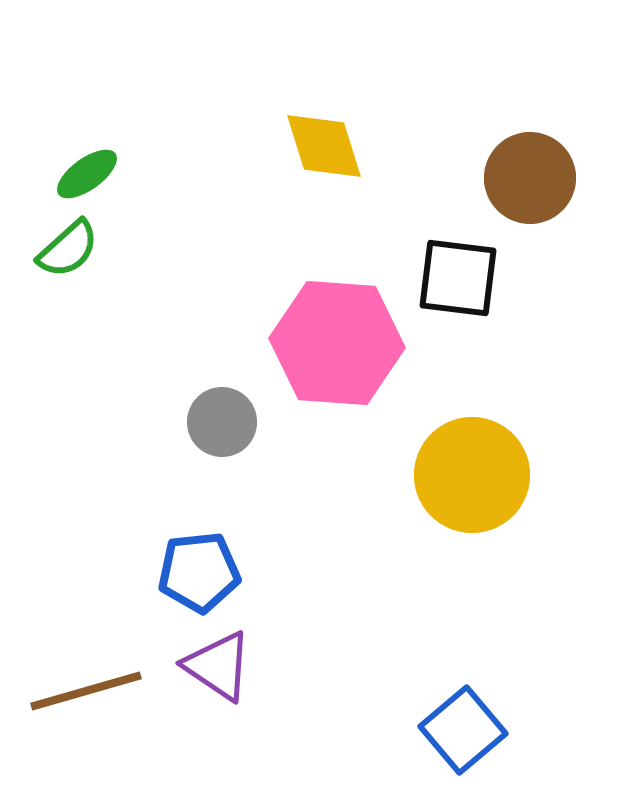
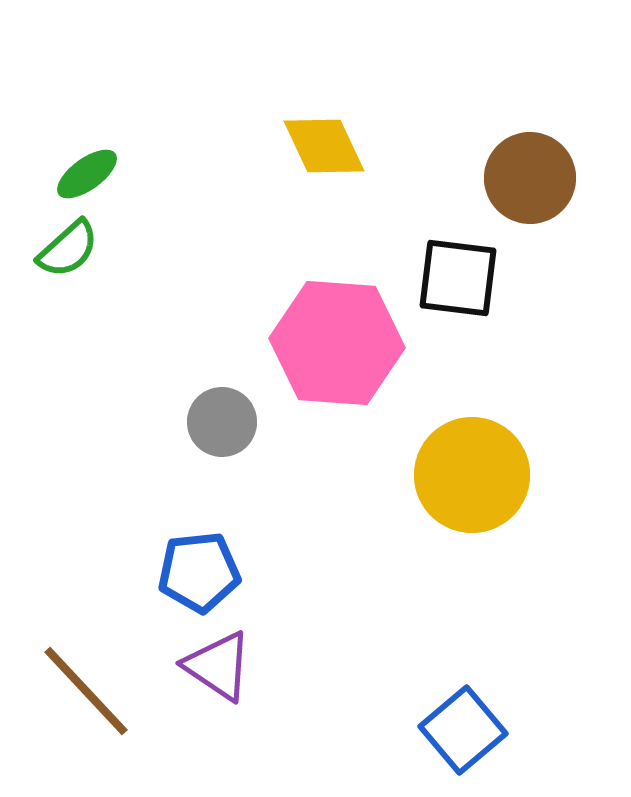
yellow diamond: rotated 8 degrees counterclockwise
brown line: rotated 63 degrees clockwise
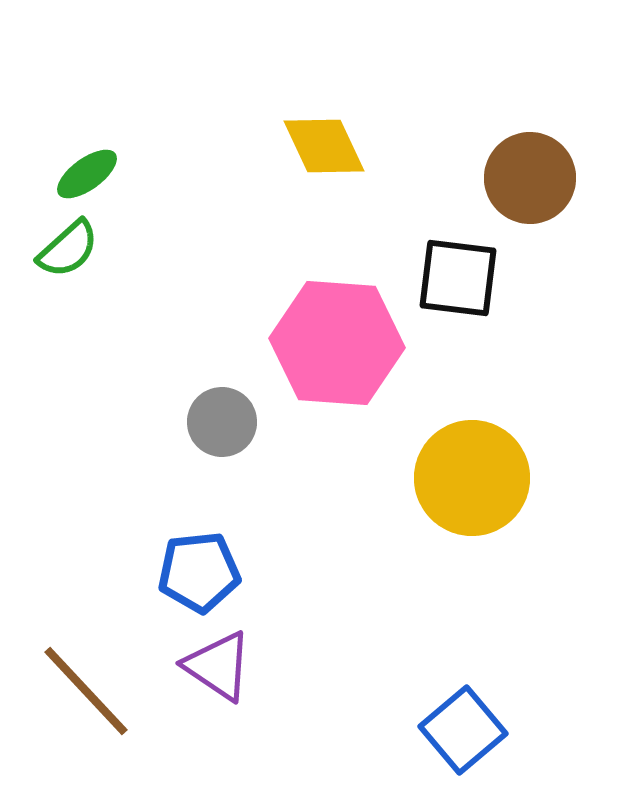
yellow circle: moved 3 px down
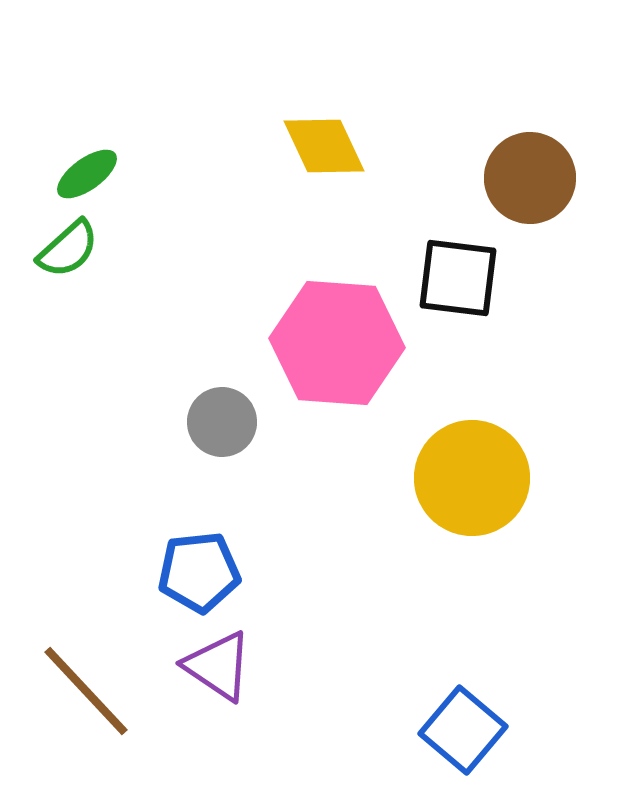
blue square: rotated 10 degrees counterclockwise
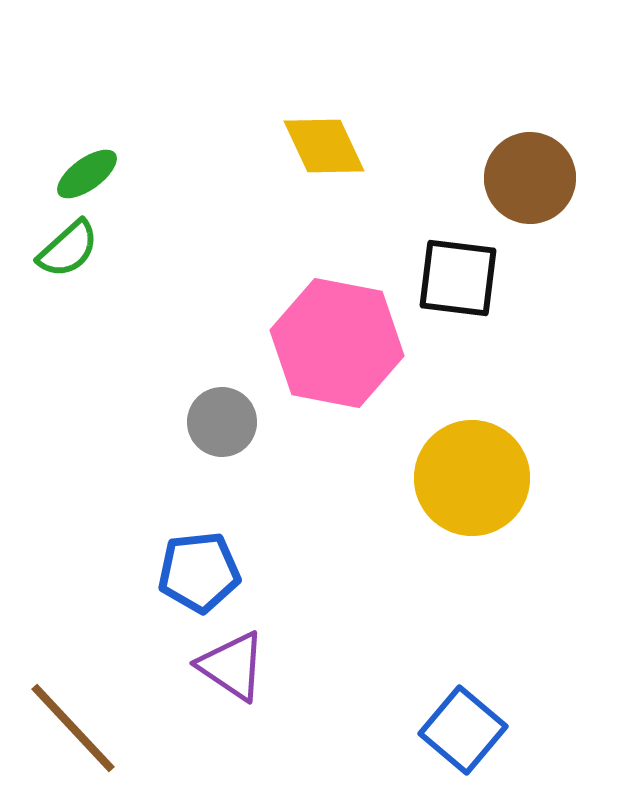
pink hexagon: rotated 7 degrees clockwise
purple triangle: moved 14 px right
brown line: moved 13 px left, 37 px down
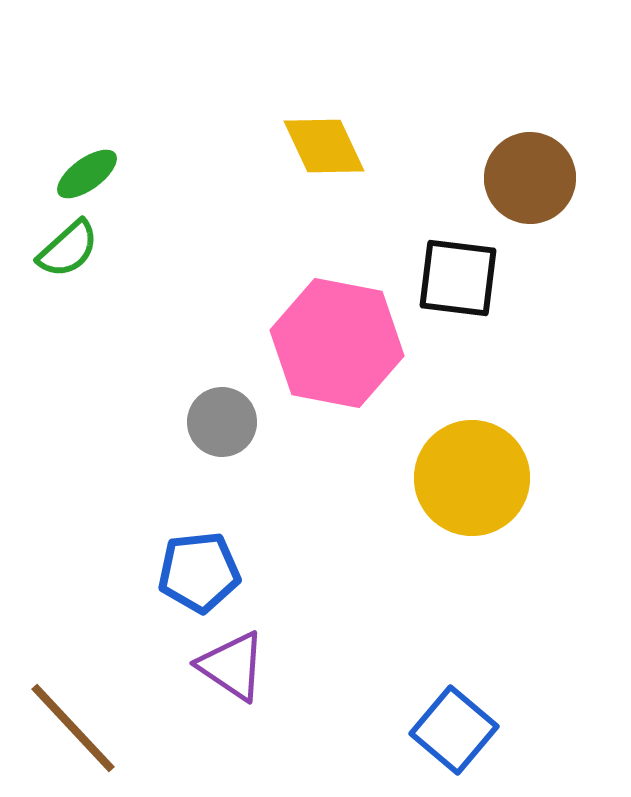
blue square: moved 9 px left
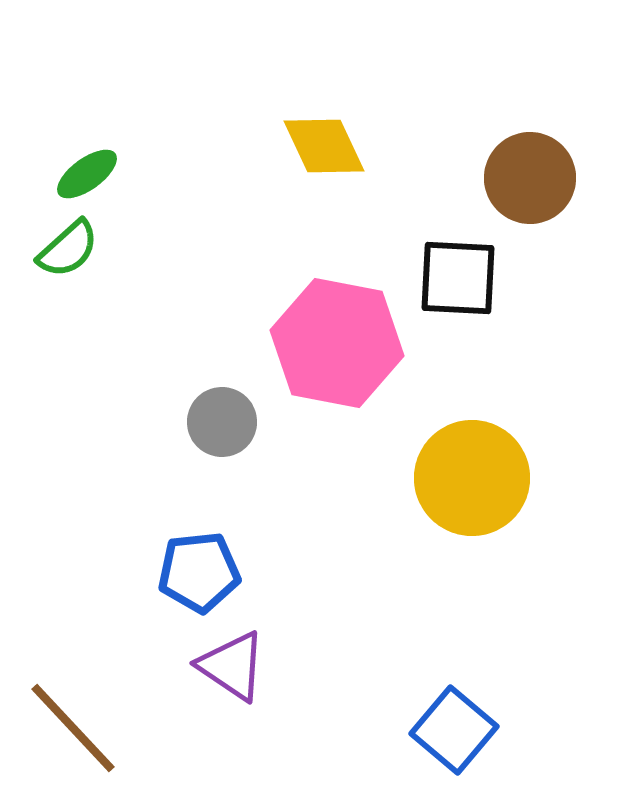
black square: rotated 4 degrees counterclockwise
